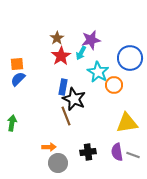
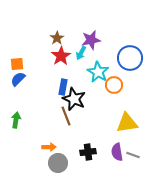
green arrow: moved 4 px right, 3 px up
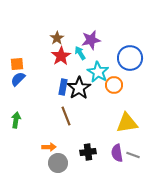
cyan arrow: moved 1 px left; rotated 120 degrees clockwise
black star: moved 5 px right, 11 px up; rotated 15 degrees clockwise
purple semicircle: moved 1 px down
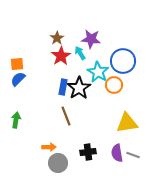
purple star: moved 1 px up; rotated 18 degrees clockwise
blue circle: moved 7 px left, 3 px down
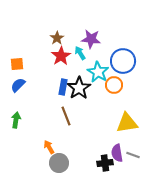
blue semicircle: moved 6 px down
orange arrow: rotated 120 degrees counterclockwise
black cross: moved 17 px right, 11 px down
gray circle: moved 1 px right
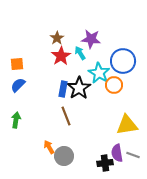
cyan star: moved 1 px right, 1 px down
blue rectangle: moved 2 px down
yellow triangle: moved 2 px down
gray circle: moved 5 px right, 7 px up
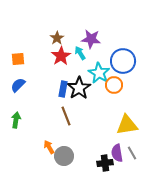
orange square: moved 1 px right, 5 px up
gray line: moved 1 px left, 2 px up; rotated 40 degrees clockwise
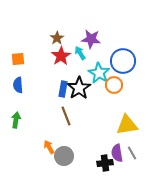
blue semicircle: rotated 49 degrees counterclockwise
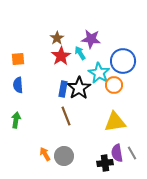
yellow triangle: moved 12 px left, 3 px up
orange arrow: moved 4 px left, 7 px down
